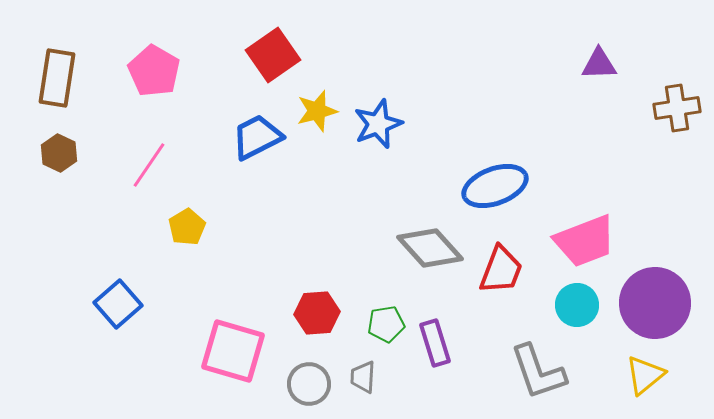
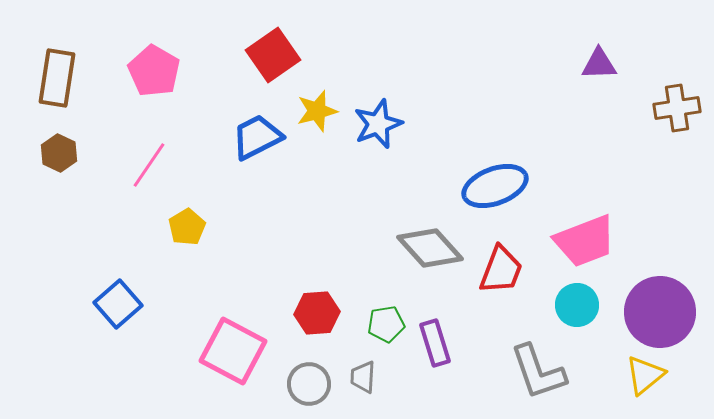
purple circle: moved 5 px right, 9 px down
pink square: rotated 12 degrees clockwise
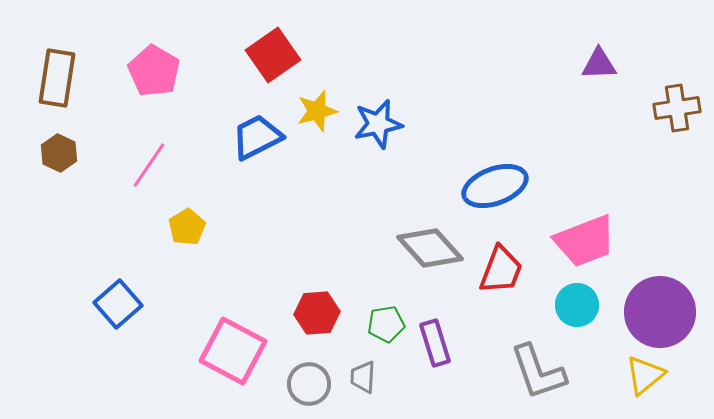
blue star: rotated 9 degrees clockwise
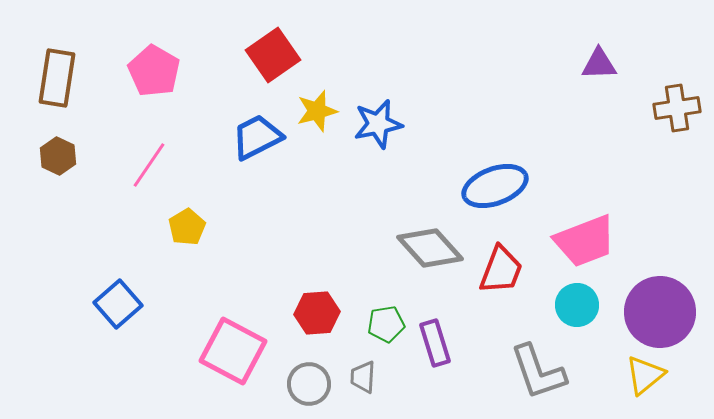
brown hexagon: moved 1 px left, 3 px down
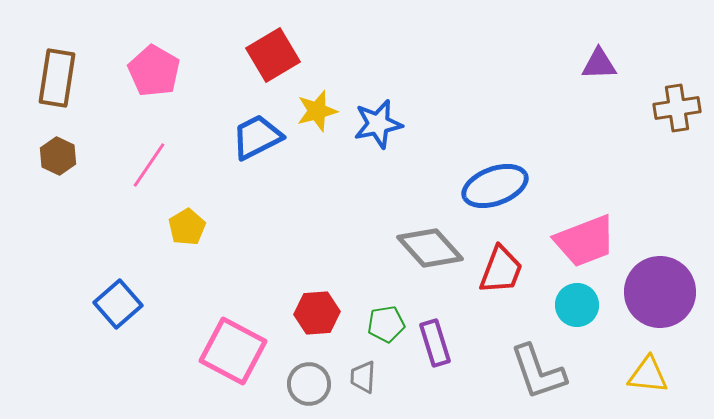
red square: rotated 4 degrees clockwise
purple circle: moved 20 px up
yellow triangle: moved 3 px right; rotated 45 degrees clockwise
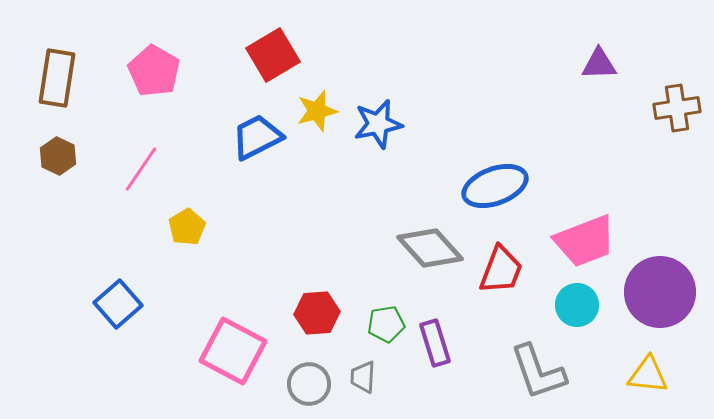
pink line: moved 8 px left, 4 px down
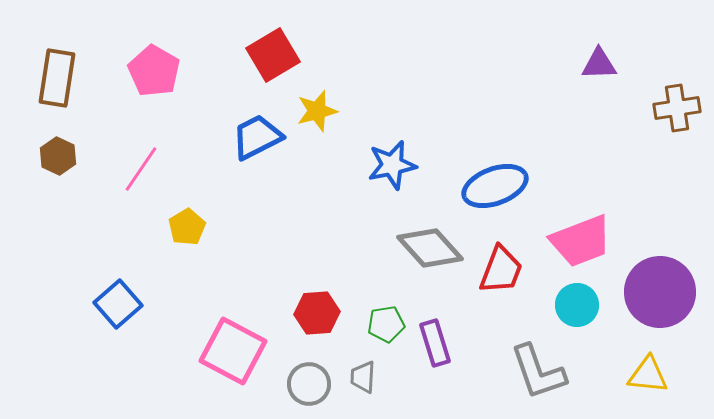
blue star: moved 14 px right, 41 px down
pink trapezoid: moved 4 px left
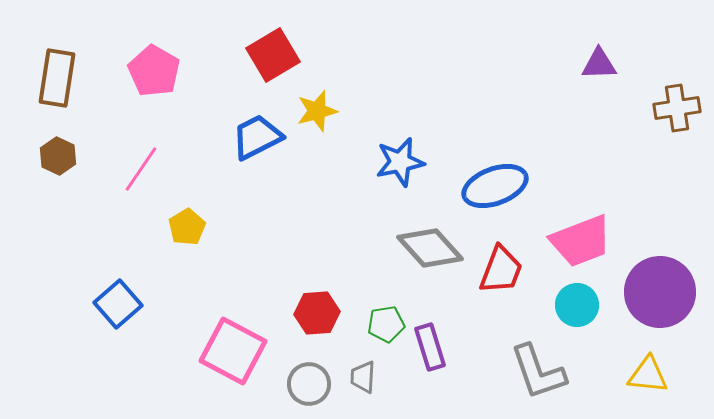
blue star: moved 8 px right, 3 px up
purple rectangle: moved 5 px left, 4 px down
